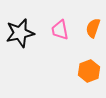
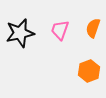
pink trapezoid: rotated 30 degrees clockwise
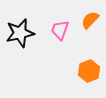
orange semicircle: moved 3 px left, 8 px up; rotated 24 degrees clockwise
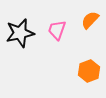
pink trapezoid: moved 3 px left
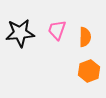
orange semicircle: moved 5 px left, 17 px down; rotated 138 degrees clockwise
black star: rotated 8 degrees clockwise
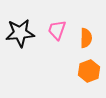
orange semicircle: moved 1 px right, 1 px down
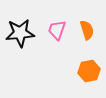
orange semicircle: moved 1 px right, 8 px up; rotated 18 degrees counterclockwise
orange hexagon: rotated 10 degrees clockwise
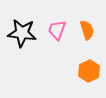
black star: moved 2 px right; rotated 12 degrees clockwise
orange hexagon: rotated 15 degrees counterclockwise
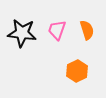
orange hexagon: moved 12 px left
